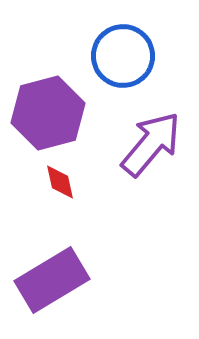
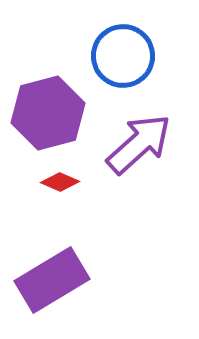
purple arrow: moved 12 px left; rotated 8 degrees clockwise
red diamond: rotated 54 degrees counterclockwise
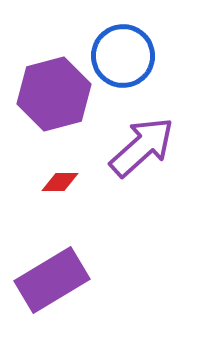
purple hexagon: moved 6 px right, 19 px up
purple arrow: moved 3 px right, 3 px down
red diamond: rotated 24 degrees counterclockwise
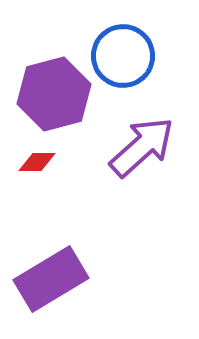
red diamond: moved 23 px left, 20 px up
purple rectangle: moved 1 px left, 1 px up
